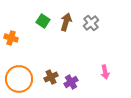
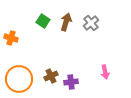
brown cross: moved 1 px up
purple cross: rotated 24 degrees clockwise
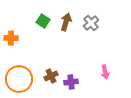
orange cross: rotated 16 degrees counterclockwise
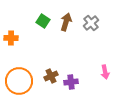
orange circle: moved 2 px down
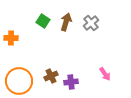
pink arrow: moved 2 px down; rotated 24 degrees counterclockwise
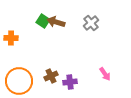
brown arrow: moved 10 px left; rotated 90 degrees counterclockwise
purple cross: moved 1 px left
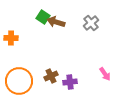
green square: moved 4 px up
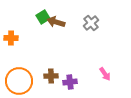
green square: rotated 24 degrees clockwise
brown cross: rotated 24 degrees clockwise
